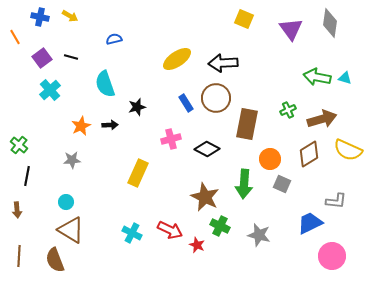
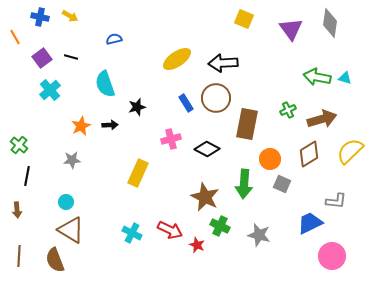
yellow semicircle at (348, 150): moved 2 px right, 1 px down; rotated 112 degrees clockwise
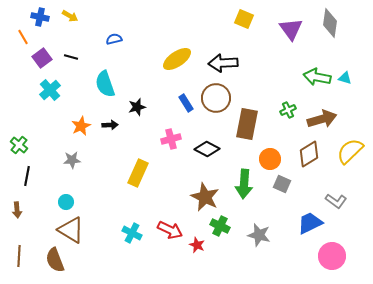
orange line at (15, 37): moved 8 px right
gray L-shape at (336, 201): rotated 30 degrees clockwise
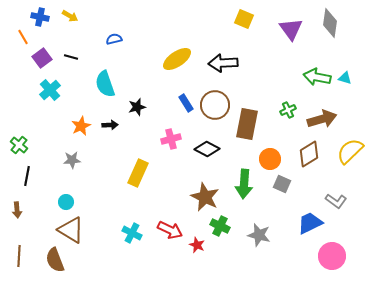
brown circle at (216, 98): moved 1 px left, 7 px down
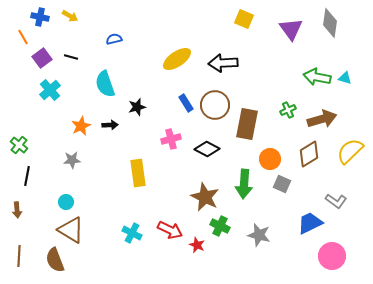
yellow rectangle at (138, 173): rotated 32 degrees counterclockwise
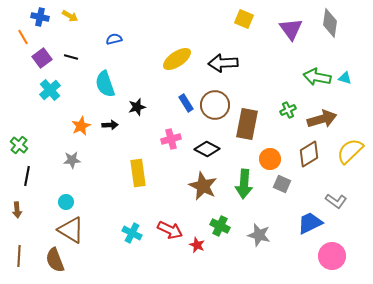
brown star at (205, 197): moved 2 px left, 11 px up
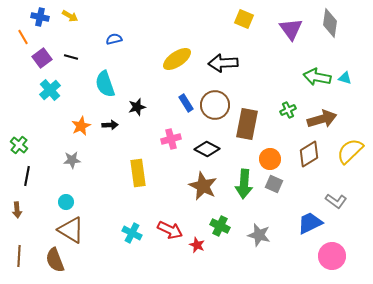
gray square at (282, 184): moved 8 px left
